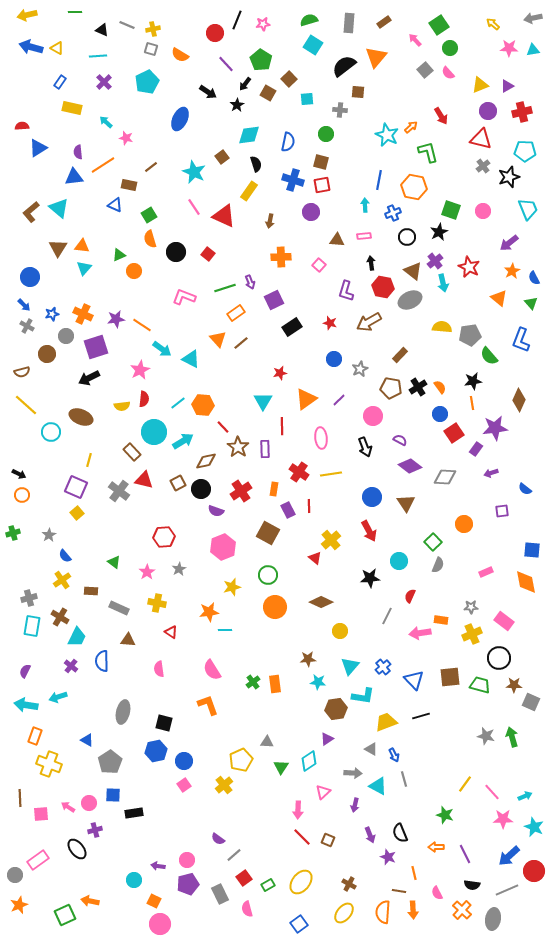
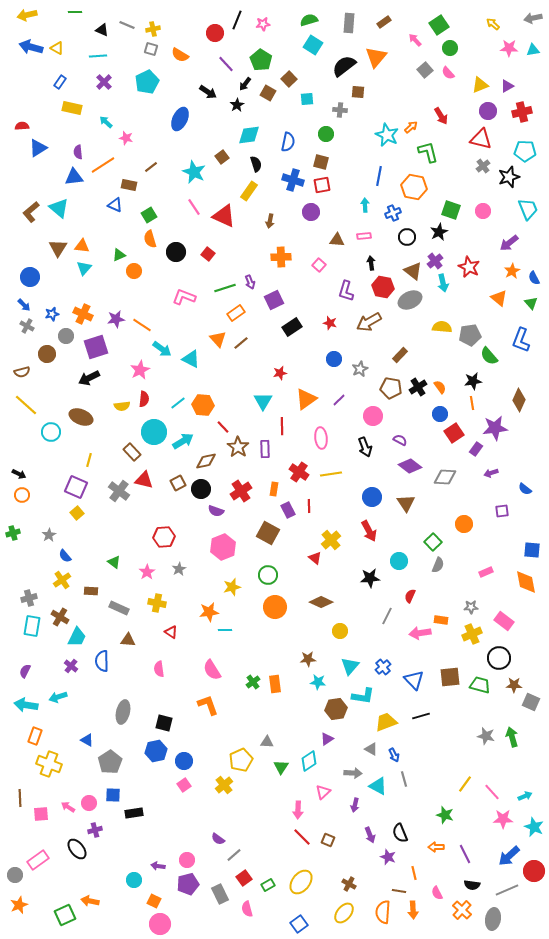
blue line at (379, 180): moved 4 px up
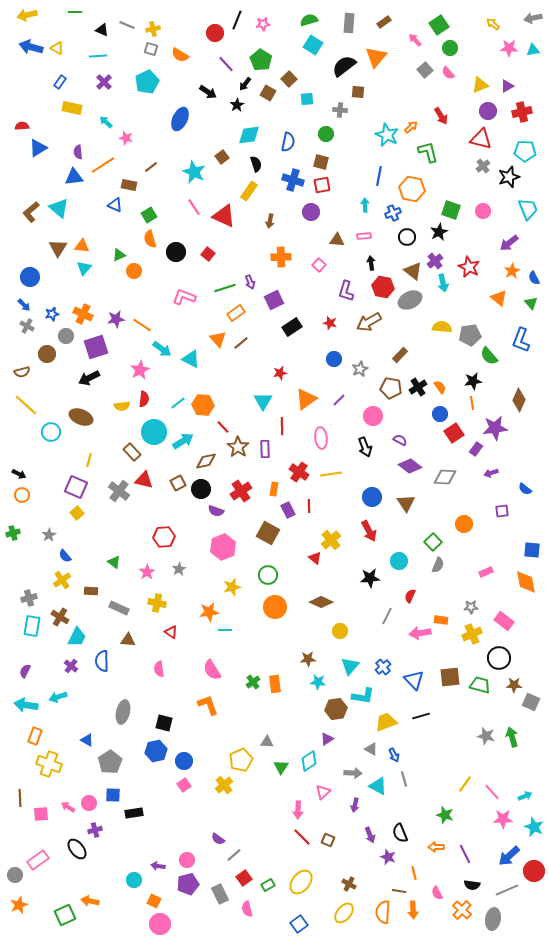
orange hexagon at (414, 187): moved 2 px left, 2 px down
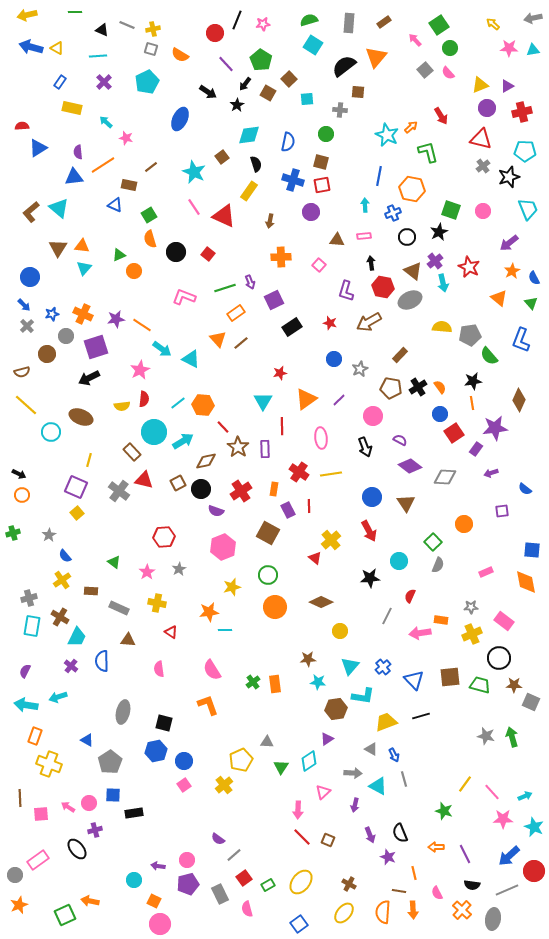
purple circle at (488, 111): moved 1 px left, 3 px up
gray cross at (27, 326): rotated 16 degrees clockwise
green star at (445, 815): moved 1 px left, 4 px up
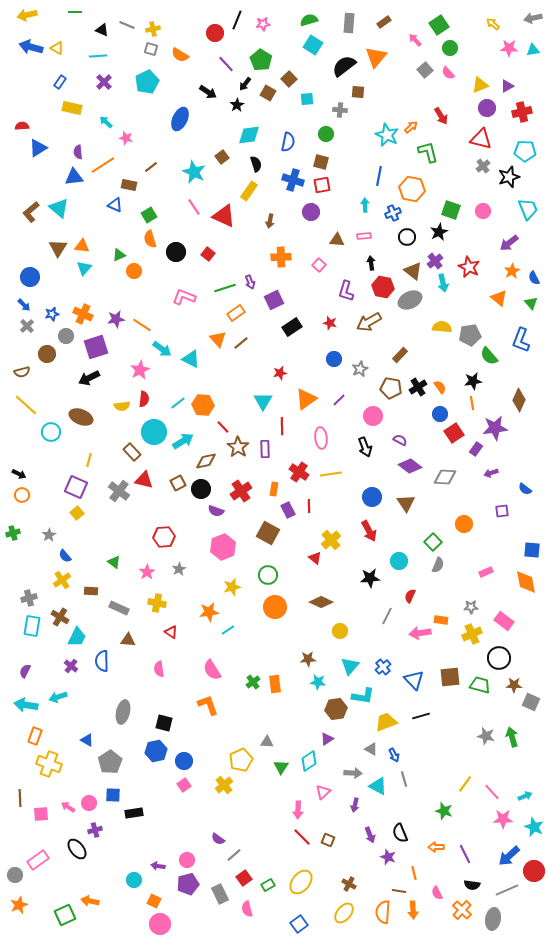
cyan line at (225, 630): moved 3 px right; rotated 32 degrees counterclockwise
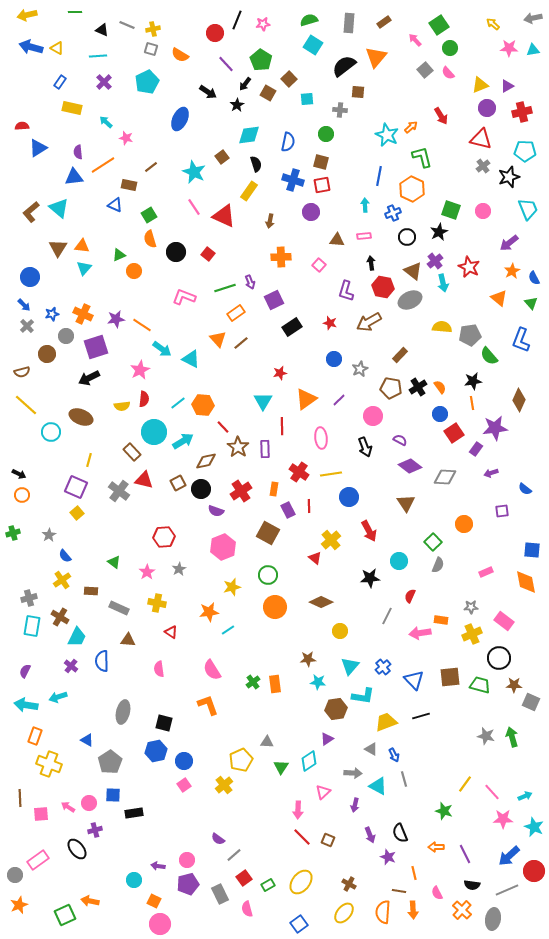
green L-shape at (428, 152): moved 6 px left, 5 px down
orange hexagon at (412, 189): rotated 15 degrees clockwise
blue circle at (372, 497): moved 23 px left
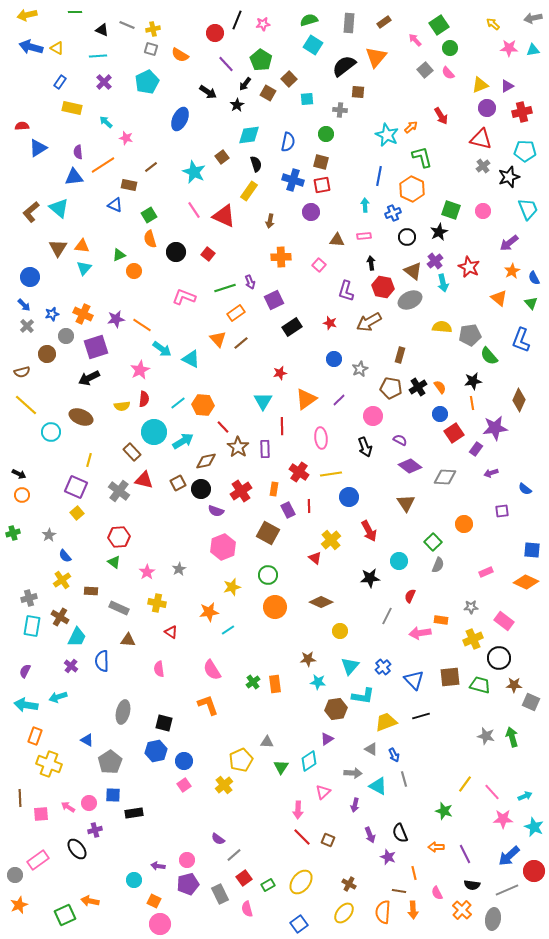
pink line at (194, 207): moved 3 px down
brown rectangle at (400, 355): rotated 28 degrees counterclockwise
red hexagon at (164, 537): moved 45 px left
orange diamond at (526, 582): rotated 55 degrees counterclockwise
yellow cross at (472, 634): moved 1 px right, 5 px down
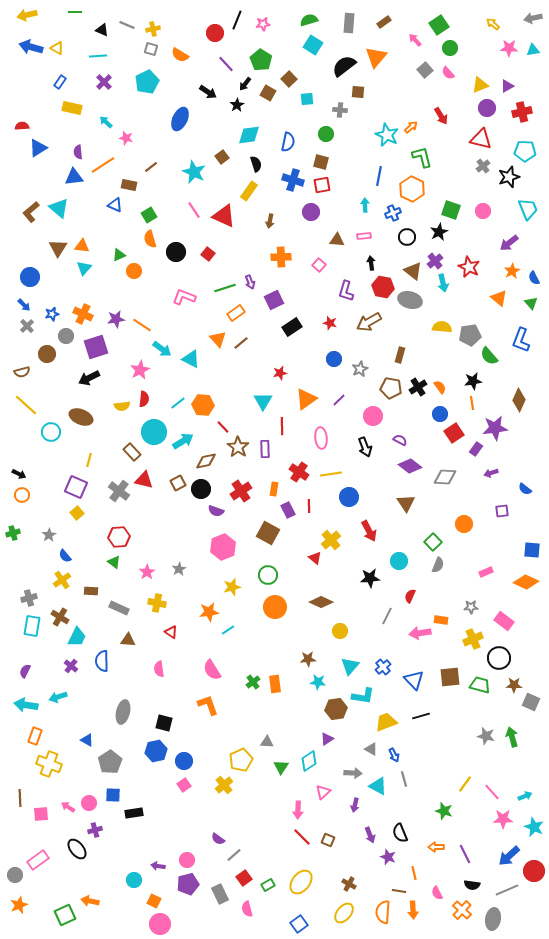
gray ellipse at (410, 300): rotated 40 degrees clockwise
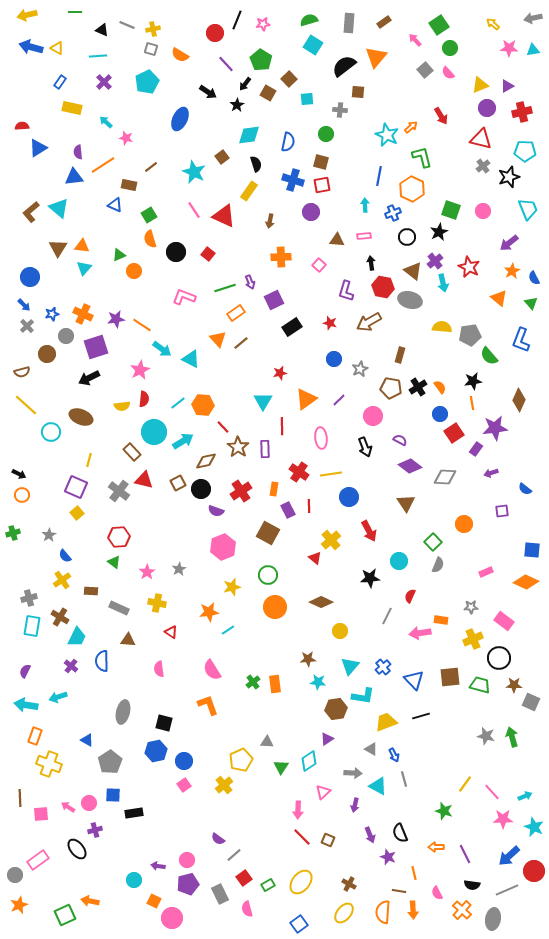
pink circle at (160, 924): moved 12 px right, 6 px up
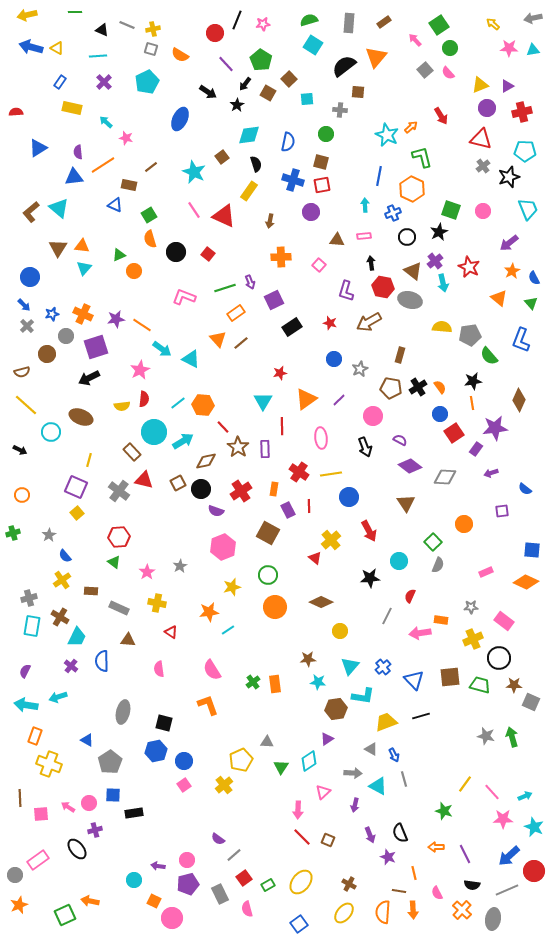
red semicircle at (22, 126): moved 6 px left, 14 px up
black arrow at (19, 474): moved 1 px right, 24 px up
gray star at (179, 569): moved 1 px right, 3 px up
